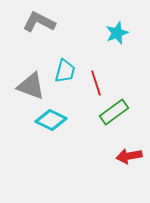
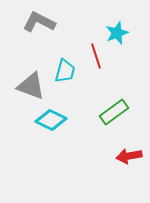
red line: moved 27 px up
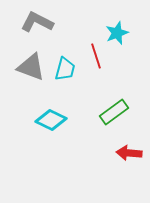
gray L-shape: moved 2 px left
cyan trapezoid: moved 2 px up
gray triangle: moved 19 px up
red arrow: moved 3 px up; rotated 15 degrees clockwise
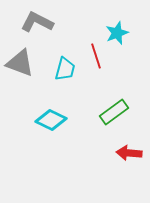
gray triangle: moved 11 px left, 4 px up
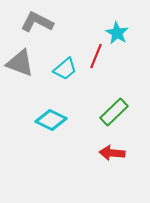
cyan star: rotated 20 degrees counterclockwise
red line: rotated 40 degrees clockwise
cyan trapezoid: rotated 35 degrees clockwise
green rectangle: rotated 8 degrees counterclockwise
red arrow: moved 17 px left
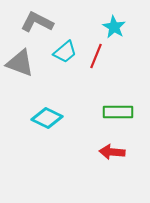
cyan star: moved 3 px left, 6 px up
cyan trapezoid: moved 17 px up
green rectangle: moved 4 px right; rotated 44 degrees clockwise
cyan diamond: moved 4 px left, 2 px up
red arrow: moved 1 px up
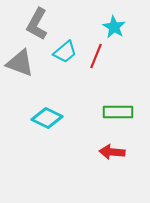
gray L-shape: moved 2 px down; rotated 88 degrees counterclockwise
